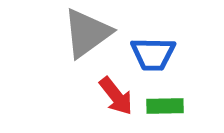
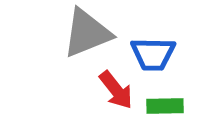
gray triangle: rotated 14 degrees clockwise
red arrow: moved 6 px up
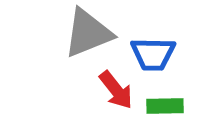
gray triangle: moved 1 px right
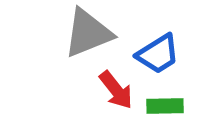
blue trapezoid: moved 5 px right; rotated 33 degrees counterclockwise
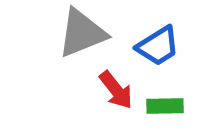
gray triangle: moved 6 px left
blue trapezoid: moved 8 px up
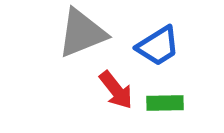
green rectangle: moved 3 px up
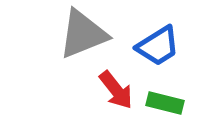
gray triangle: moved 1 px right, 1 px down
green rectangle: rotated 15 degrees clockwise
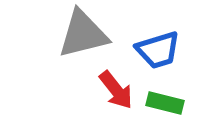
gray triangle: rotated 8 degrees clockwise
blue trapezoid: moved 4 px down; rotated 15 degrees clockwise
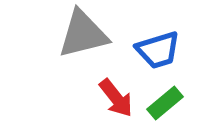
red arrow: moved 8 px down
green rectangle: rotated 54 degrees counterclockwise
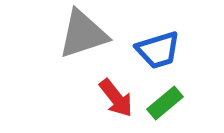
gray triangle: rotated 4 degrees counterclockwise
